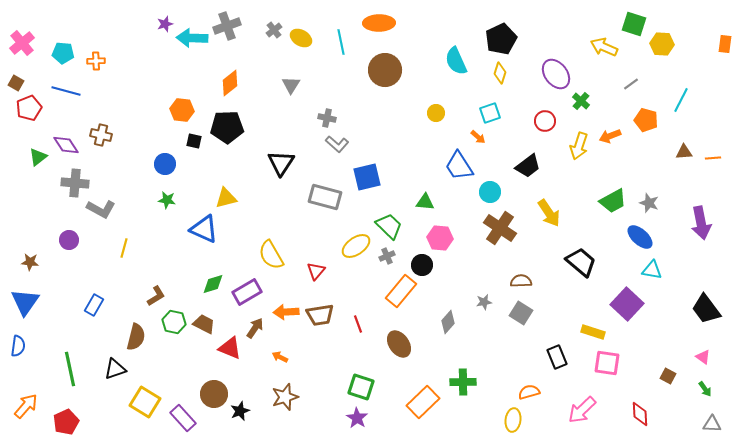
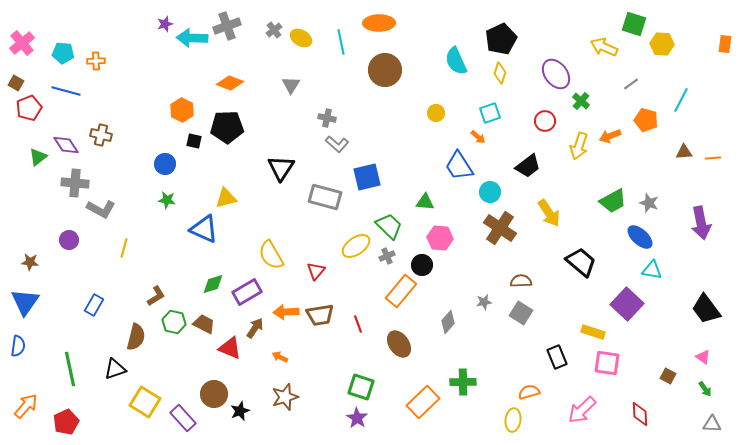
orange diamond at (230, 83): rotated 60 degrees clockwise
orange hexagon at (182, 110): rotated 20 degrees clockwise
black triangle at (281, 163): moved 5 px down
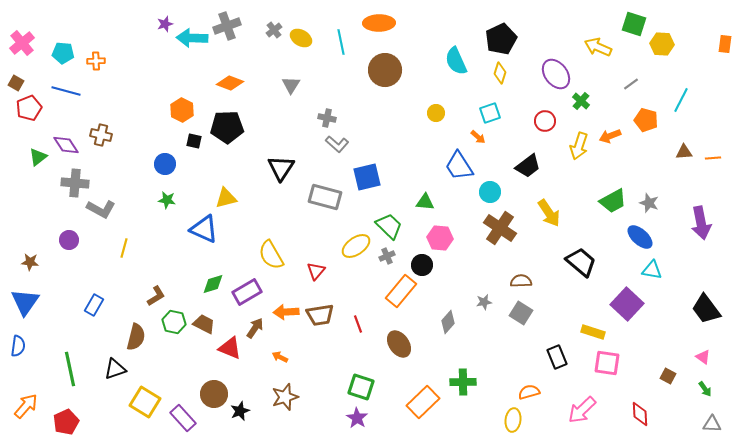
yellow arrow at (604, 47): moved 6 px left
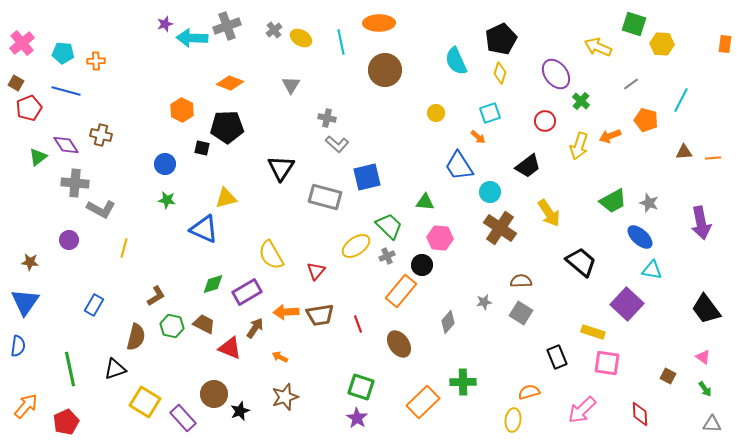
black square at (194, 141): moved 8 px right, 7 px down
green hexagon at (174, 322): moved 2 px left, 4 px down
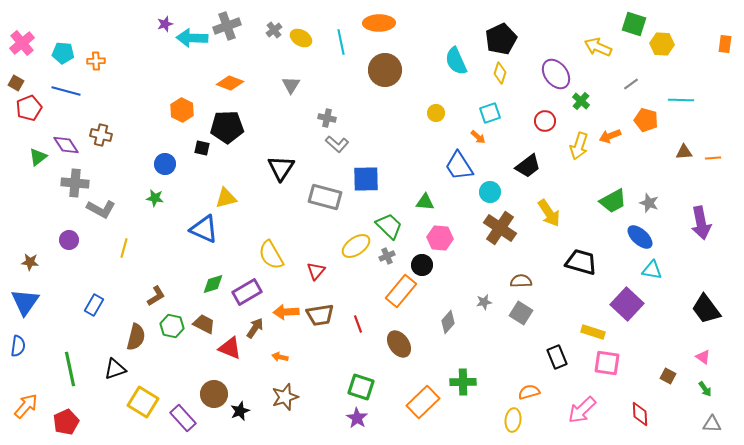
cyan line at (681, 100): rotated 65 degrees clockwise
blue square at (367, 177): moved 1 px left, 2 px down; rotated 12 degrees clockwise
green star at (167, 200): moved 12 px left, 2 px up
black trapezoid at (581, 262): rotated 24 degrees counterclockwise
orange arrow at (280, 357): rotated 14 degrees counterclockwise
yellow square at (145, 402): moved 2 px left
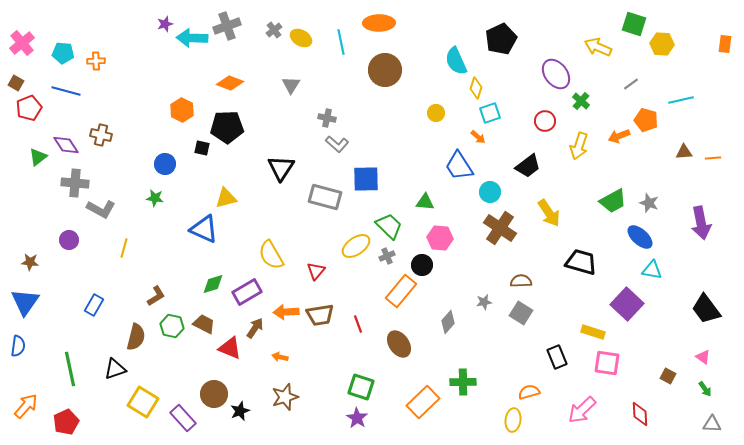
yellow diamond at (500, 73): moved 24 px left, 15 px down
cyan line at (681, 100): rotated 15 degrees counterclockwise
orange arrow at (610, 136): moved 9 px right
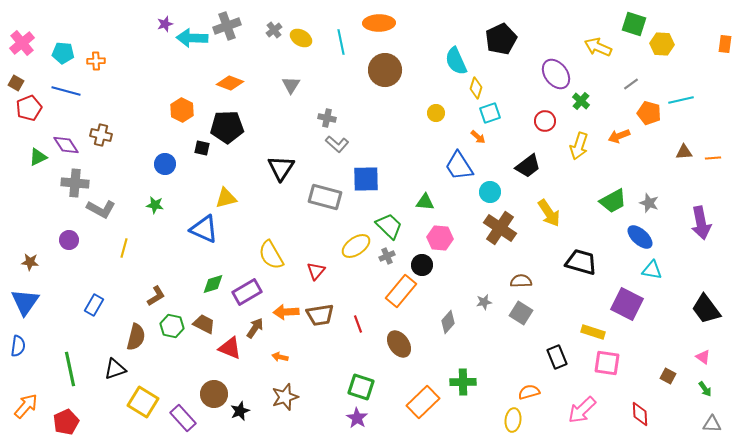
orange pentagon at (646, 120): moved 3 px right, 7 px up
green triangle at (38, 157): rotated 12 degrees clockwise
green star at (155, 198): moved 7 px down
purple square at (627, 304): rotated 16 degrees counterclockwise
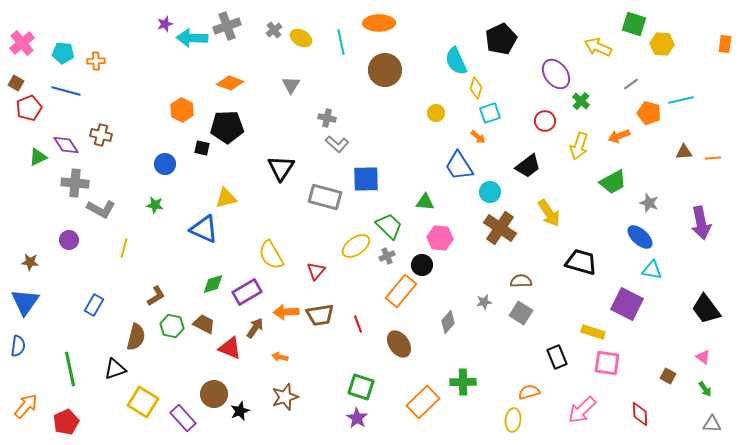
green trapezoid at (613, 201): moved 19 px up
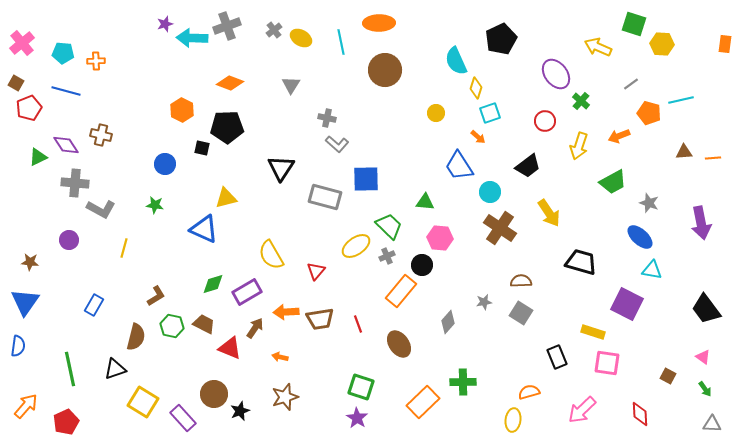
brown trapezoid at (320, 315): moved 4 px down
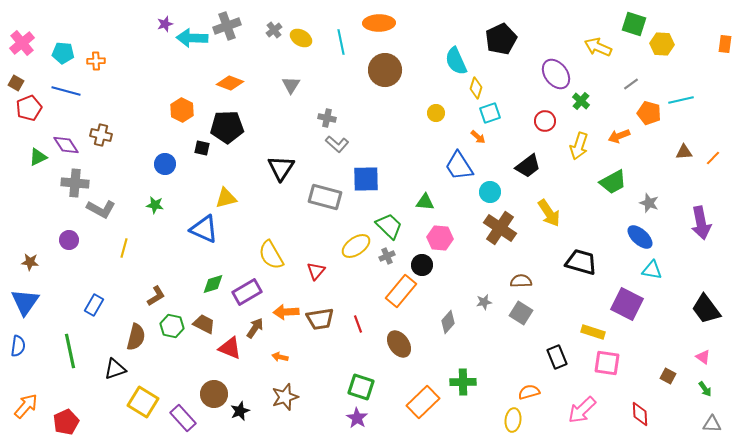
orange line at (713, 158): rotated 42 degrees counterclockwise
green line at (70, 369): moved 18 px up
